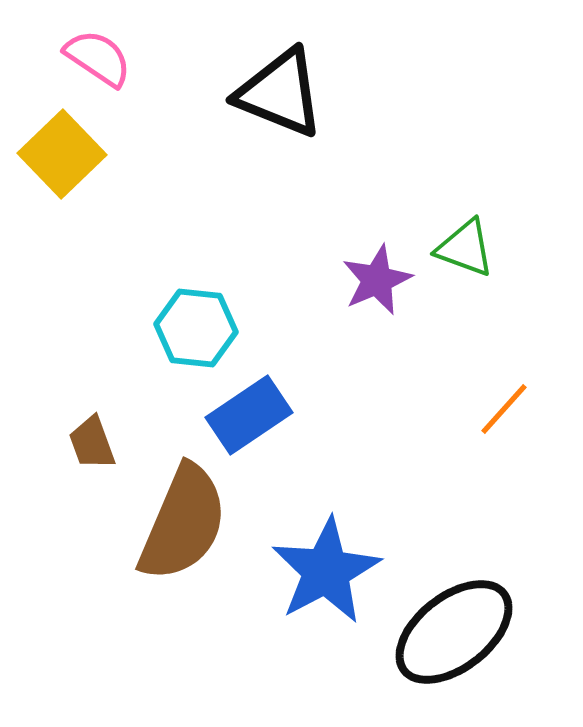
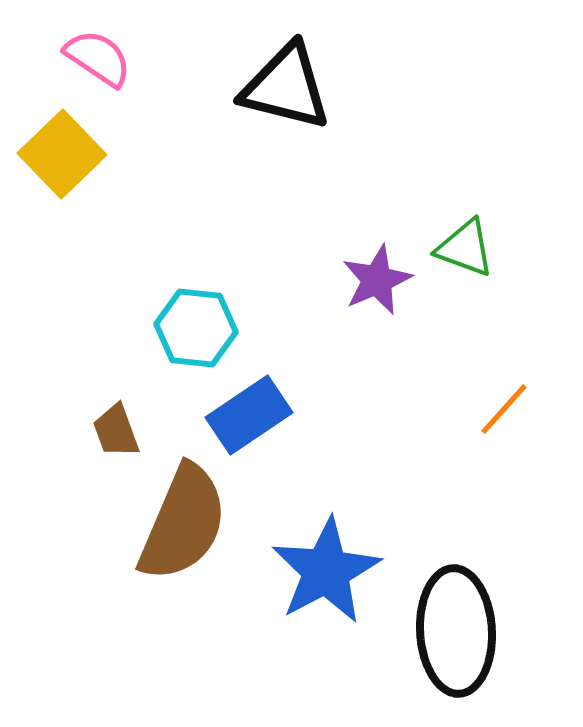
black triangle: moved 6 px right, 6 px up; rotated 8 degrees counterclockwise
brown trapezoid: moved 24 px right, 12 px up
black ellipse: moved 2 px right, 1 px up; rotated 55 degrees counterclockwise
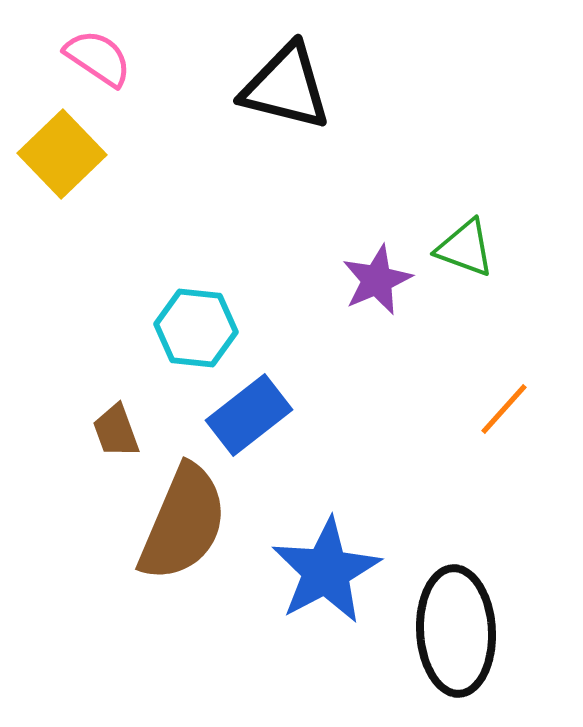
blue rectangle: rotated 4 degrees counterclockwise
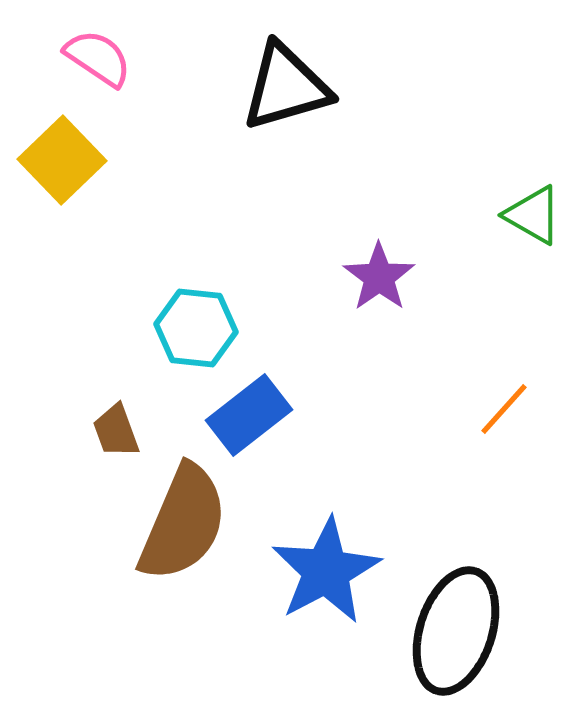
black triangle: rotated 30 degrees counterclockwise
yellow square: moved 6 px down
green triangle: moved 68 px right, 33 px up; rotated 10 degrees clockwise
purple star: moved 2 px right, 3 px up; rotated 12 degrees counterclockwise
black ellipse: rotated 21 degrees clockwise
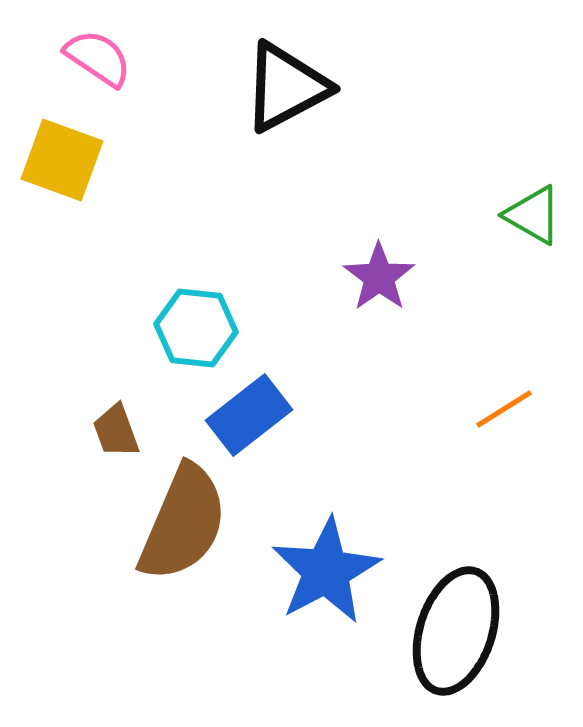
black triangle: rotated 12 degrees counterclockwise
yellow square: rotated 26 degrees counterclockwise
orange line: rotated 16 degrees clockwise
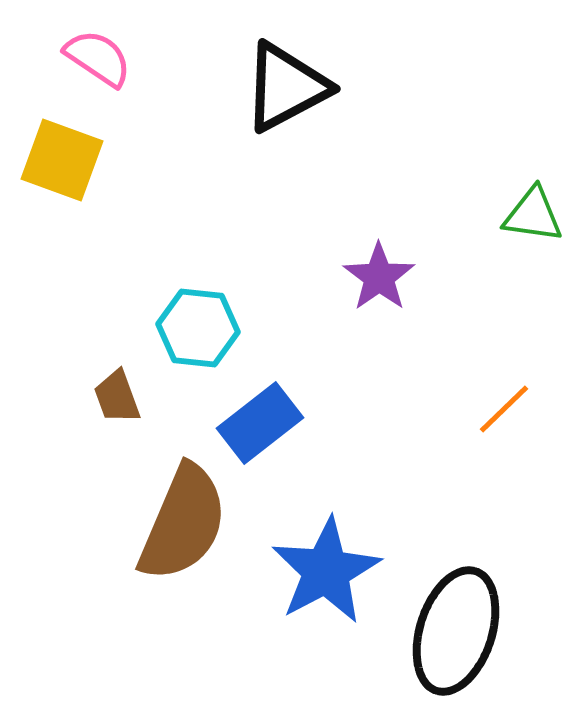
green triangle: rotated 22 degrees counterclockwise
cyan hexagon: moved 2 px right
orange line: rotated 12 degrees counterclockwise
blue rectangle: moved 11 px right, 8 px down
brown trapezoid: moved 1 px right, 34 px up
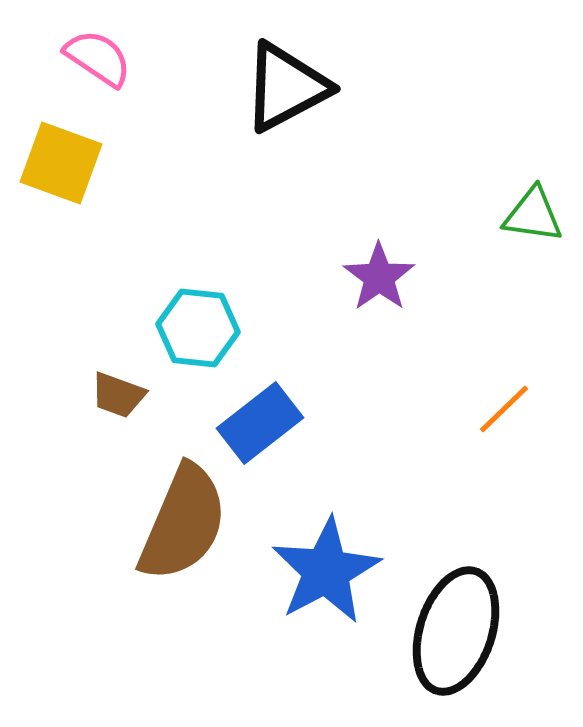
yellow square: moved 1 px left, 3 px down
brown trapezoid: moved 1 px right, 2 px up; rotated 50 degrees counterclockwise
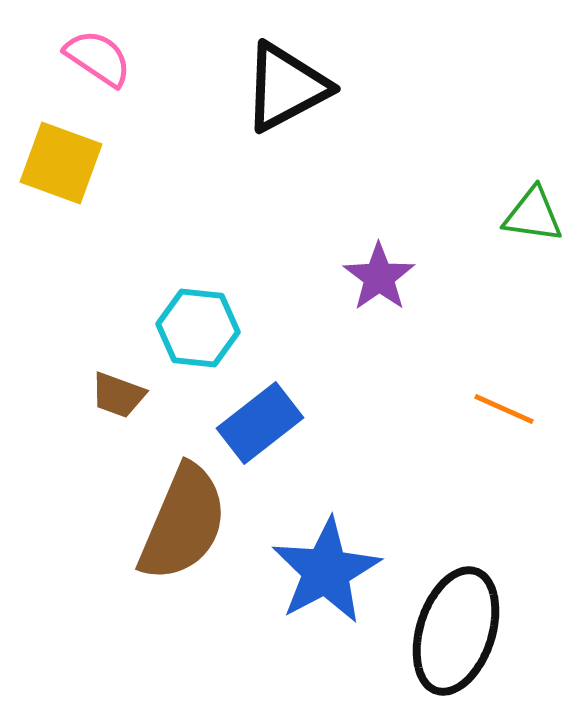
orange line: rotated 68 degrees clockwise
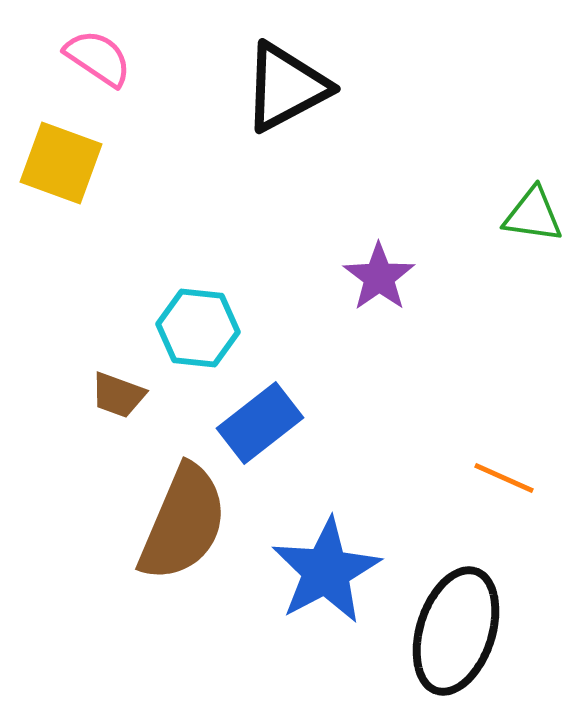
orange line: moved 69 px down
